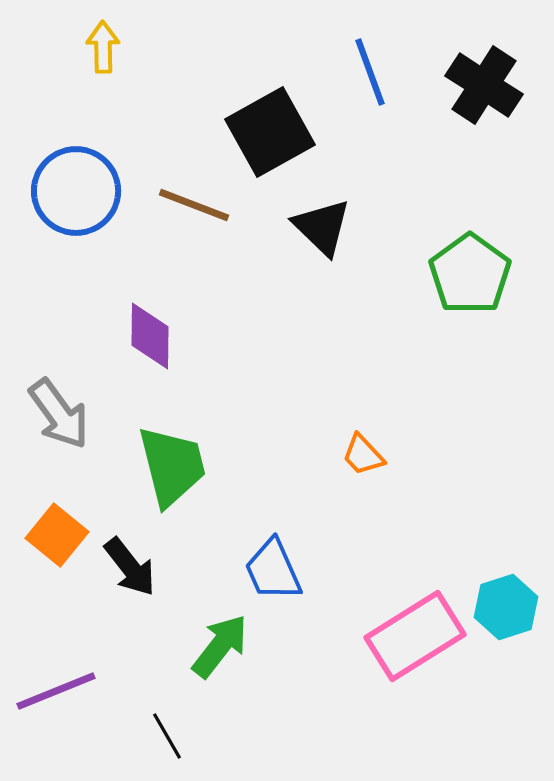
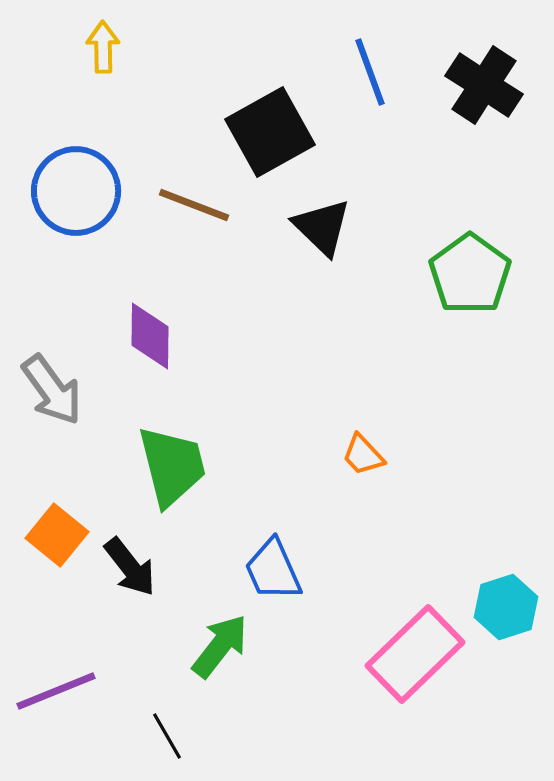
gray arrow: moved 7 px left, 24 px up
pink rectangle: moved 18 px down; rotated 12 degrees counterclockwise
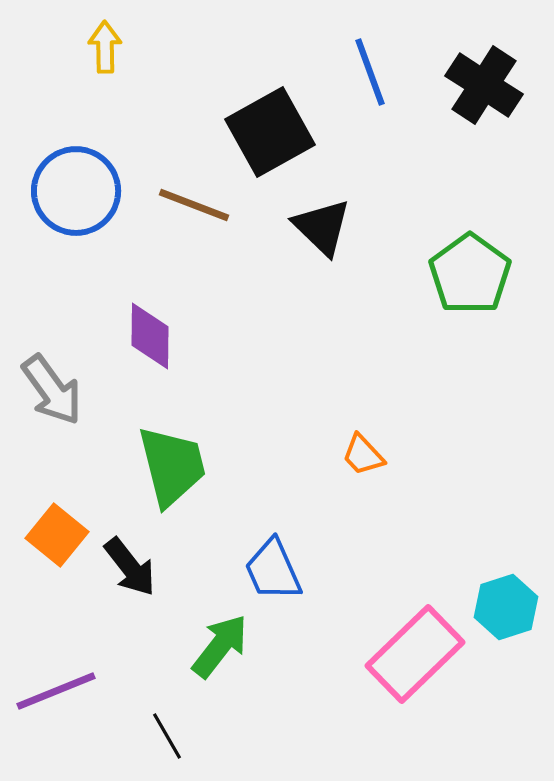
yellow arrow: moved 2 px right
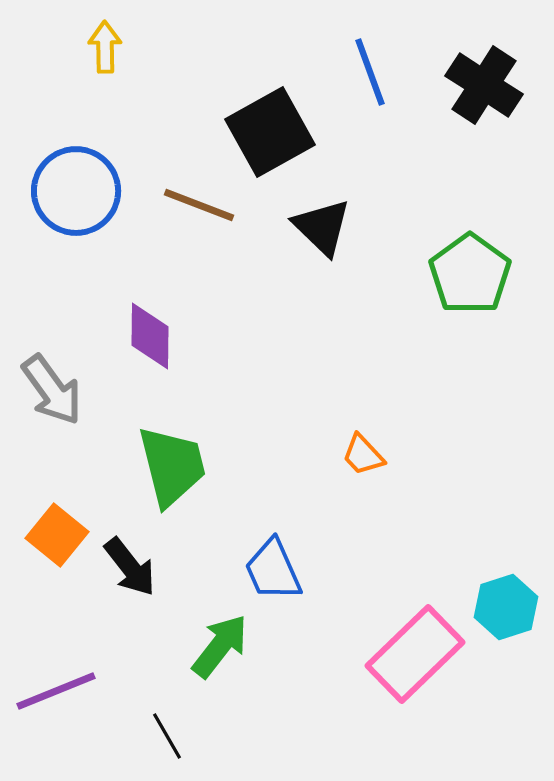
brown line: moved 5 px right
